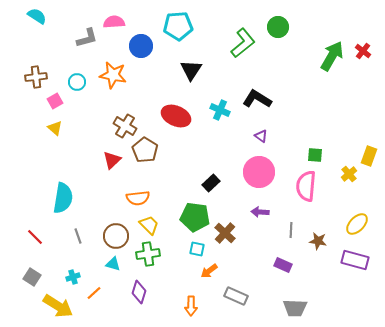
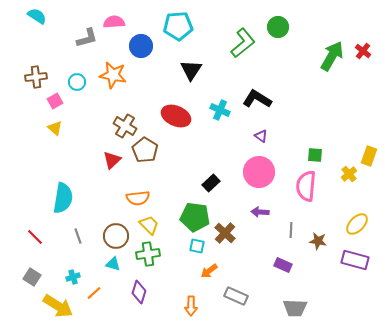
cyan square at (197, 249): moved 3 px up
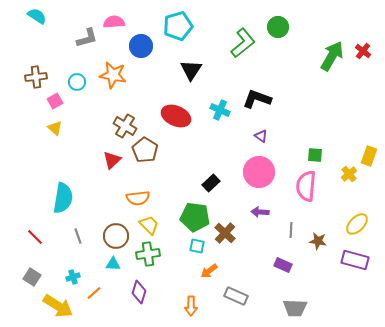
cyan pentagon at (178, 26): rotated 12 degrees counterclockwise
black L-shape at (257, 99): rotated 12 degrees counterclockwise
cyan triangle at (113, 264): rotated 14 degrees counterclockwise
